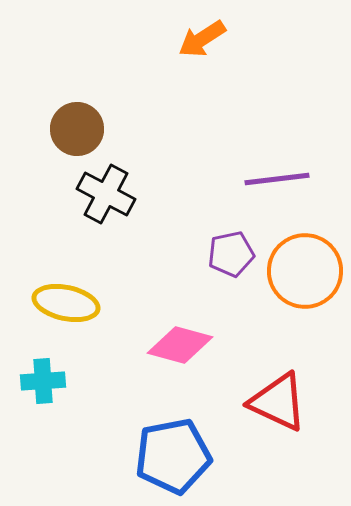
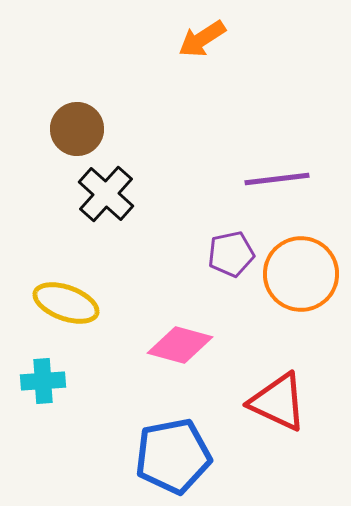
black cross: rotated 14 degrees clockwise
orange circle: moved 4 px left, 3 px down
yellow ellipse: rotated 8 degrees clockwise
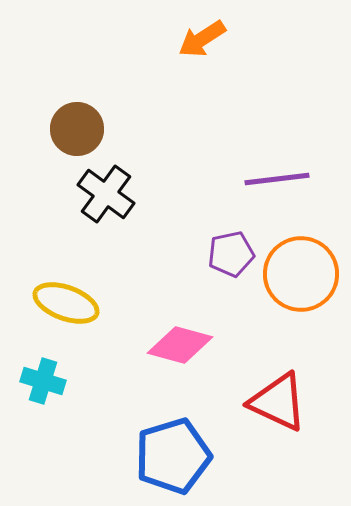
black cross: rotated 6 degrees counterclockwise
cyan cross: rotated 21 degrees clockwise
blue pentagon: rotated 6 degrees counterclockwise
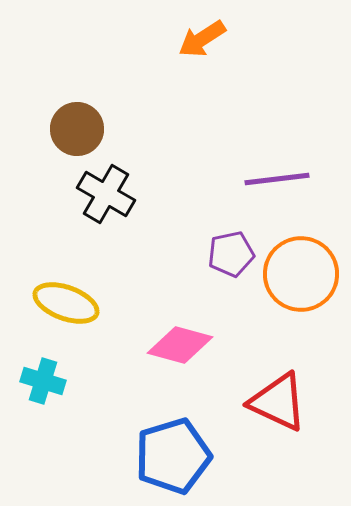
black cross: rotated 6 degrees counterclockwise
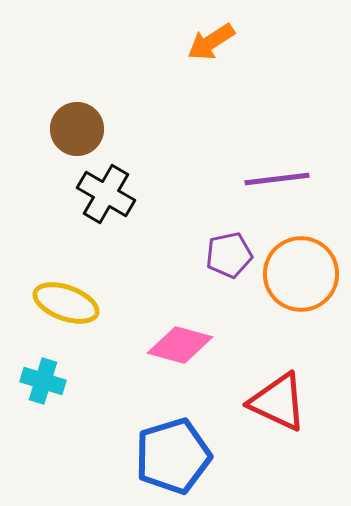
orange arrow: moved 9 px right, 3 px down
purple pentagon: moved 2 px left, 1 px down
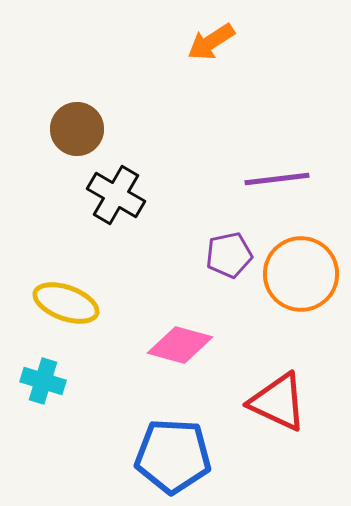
black cross: moved 10 px right, 1 px down
blue pentagon: rotated 20 degrees clockwise
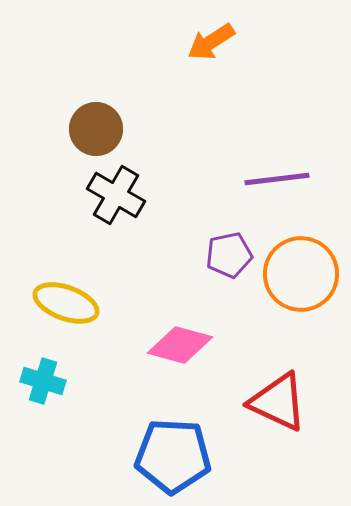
brown circle: moved 19 px right
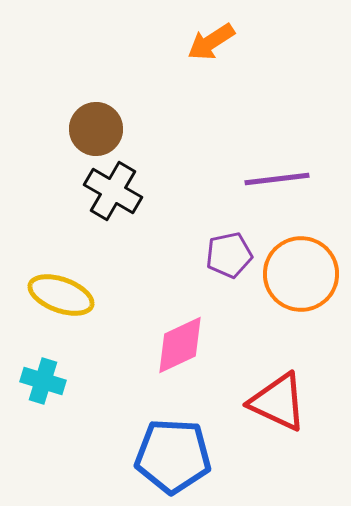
black cross: moved 3 px left, 4 px up
yellow ellipse: moved 5 px left, 8 px up
pink diamond: rotated 40 degrees counterclockwise
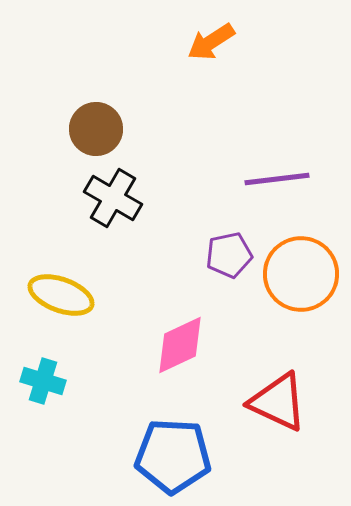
black cross: moved 7 px down
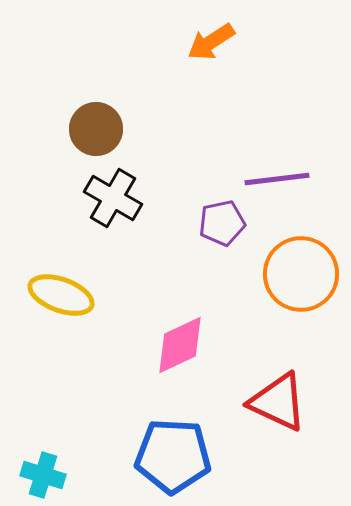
purple pentagon: moved 7 px left, 32 px up
cyan cross: moved 94 px down
